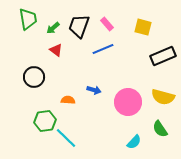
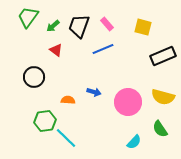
green trapezoid: moved 2 px up; rotated 135 degrees counterclockwise
green arrow: moved 2 px up
blue arrow: moved 2 px down
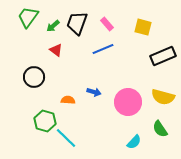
black trapezoid: moved 2 px left, 3 px up
green hexagon: rotated 25 degrees clockwise
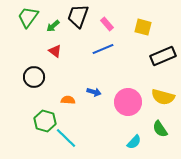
black trapezoid: moved 1 px right, 7 px up
red triangle: moved 1 px left, 1 px down
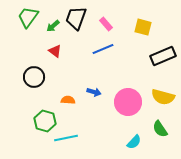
black trapezoid: moved 2 px left, 2 px down
pink rectangle: moved 1 px left
cyan line: rotated 55 degrees counterclockwise
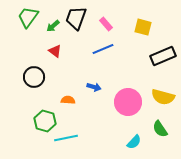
blue arrow: moved 5 px up
